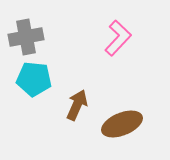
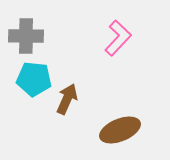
gray cross: moved 1 px up; rotated 12 degrees clockwise
brown arrow: moved 10 px left, 6 px up
brown ellipse: moved 2 px left, 6 px down
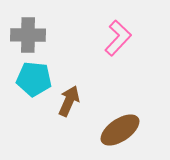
gray cross: moved 2 px right, 1 px up
brown arrow: moved 2 px right, 2 px down
brown ellipse: rotated 12 degrees counterclockwise
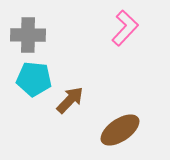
pink L-shape: moved 7 px right, 10 px up
brown arrow: moved 1 px right, 1 px up; rotated 20 degrees clockwise
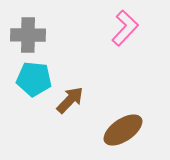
brown ellipse: moved 3 px right
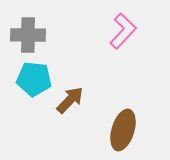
pink L-shape: moved 2 px left, 3 px down
brown ellipse: rotated 39 degrees counterclockwise
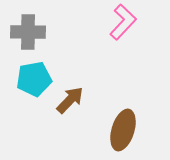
pink L-shape: moved 9 px up
gray cross: moved 3 px up
cyan pentagon: rotated 16 degrees counterclockwise
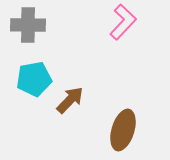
gray cross: moved 7 px up
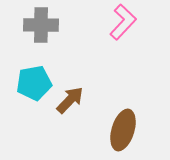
gray cross: moved 13 px right
cyan pentagon: moved 4 px down
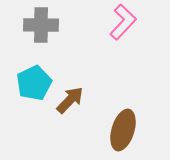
cyan pentagon: rotated 16 degrees counterclockwise
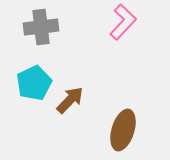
gray cross: moved 2 px down; rotated 8 degrees counterclockwise
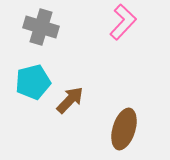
gray cross: rotated 24 degrees clockwise
cyan pentagon: moved 1 px left, 1 px up; rotated 12 degrees clockwise
brown ellipse: moved 1 px right, 1 px up
